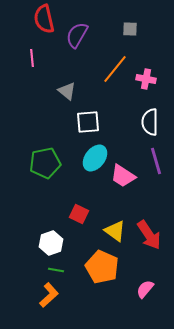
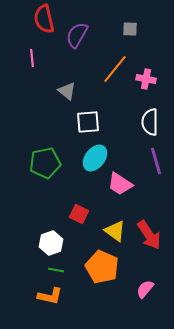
pink trapezoid: moved 3 px left, 8 px down
orange L-shape: moved 1 px right, 1 px down; rotated 55 degrees clockwise
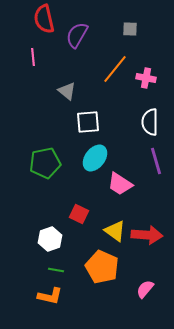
pink line: moved 1 px right, 1 px up
pink cross: moved 1 px up
red arrow: moved 2 px left; rotated 52 degrees counterclockwise
white hexagon: moved 1 px left, 4 px up
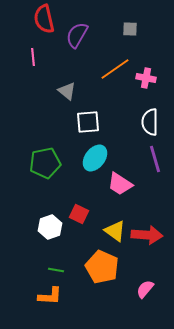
orange line: rotated 16 degrees clockwise
purple line: moved 1 px left, 2 px up
white hexagon: moved 12 px up
orange L-shape: rotated 10 degrees counterclockwise
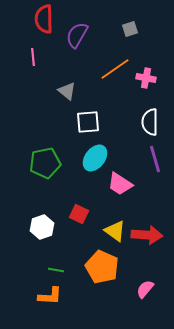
red semicircle: rotated 12 degrees clockwise
gray square: rotated 21 degrees counterclockwise
white hexagon: moved 8 px left
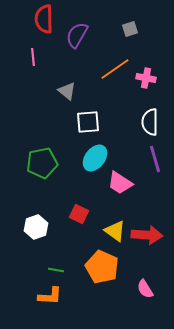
green pentagon: moved 3 px left
pink trapezoid: moved 1 px up
white hexagon: moved 6 px left
pink semicircle: rotated 72 degrees counterclockwise
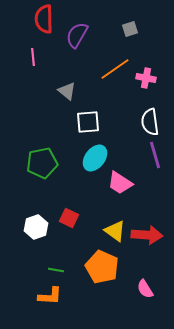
white semicircle: rotated 8 degrees counterclockwise
purple line: moved 4 px up
red square: moved 10 px left, 4 px down
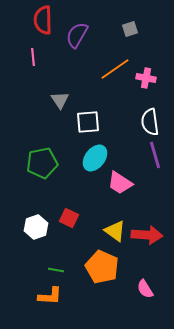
red semicircle: moved 1 px left, 1 px down
gray triangle: moved 7 px left, 9 px down; rotated 18 degrees clockwise
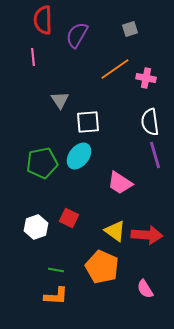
cyan ellipse: moved 16 px left, 2 px up
orange L-shape: moved 6 px right
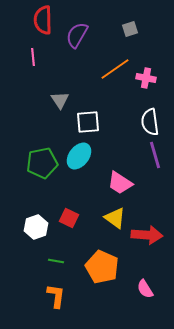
yellow triangle: moved 13 px up
green line: moved 9 px up
orange L-shape: rotated 85 degrees counterclockwise
